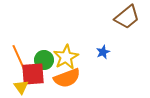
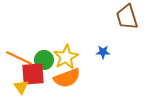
brown trapezoid: rotated 112 degrees clockwise
blue star: rotated 24 degrees clockwise
orange line: rotated 40 degrees counterclockwise
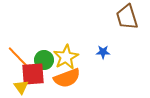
orange line: rotated 20 degrees clockwise
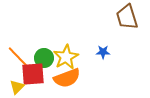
green circle: moved 2 px up
yellow triangle: moved 4 px left; rotated 21 degrees clockwise
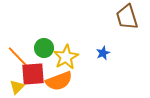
blue star: moved 1 px down; rotated 24 degrees counterclockwise
green circle: moved 10 px up
orange semicircle: moved 8 px left, 3 px down
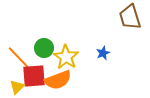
brown trapezoid: moved 3 px right
yellow star: rotated 10 degrees counterclockwise
red square: moved 1 px right, 2 px down
orange semicircle: moved 1 px left, 1 px up
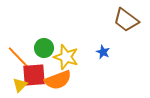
brown trapezoid: moved 4 px left, 3 px down; rotated 36 degrees counterclockwise
blue star: moved 1 px up; rotated 24 degrees counterclockwise
yellow star: rotated 15 degrees counterclockwise
red square: moved 1 px up
yellow triangle: moved 3 px right, 2 px up
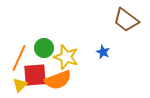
orange line: rotated 68 degrees clockwise
red square: moved 1 px right
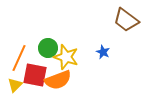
green circle: moved 4 px right
red square: rotated 15 degrees clockwise
yellow triangle: moved 5 px left
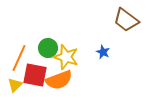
orange semicircle: moved 1 px right
